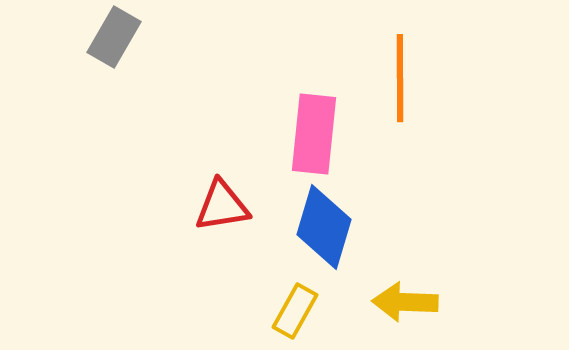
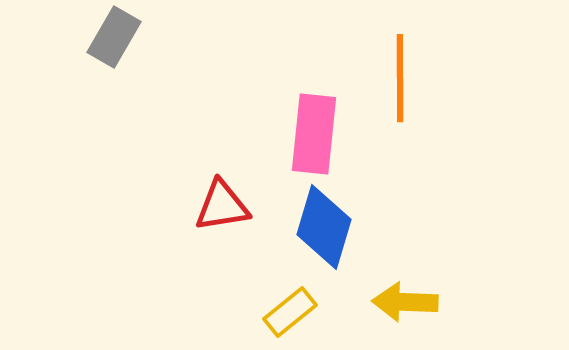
yellow rectangle: moved 5 px left, 1 px down; rotated 22 degrees clockwise
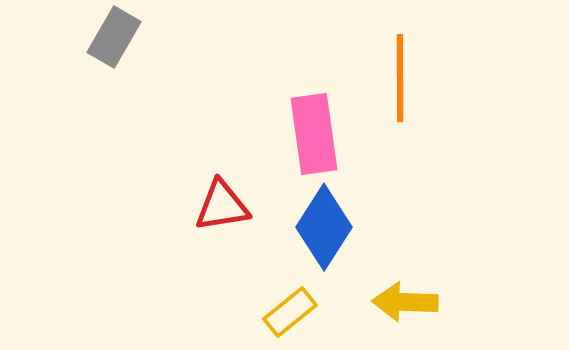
pink rectangle: rotated 14 degrees counterclockwise
blue diamond: rotated 16 degrees clockwise
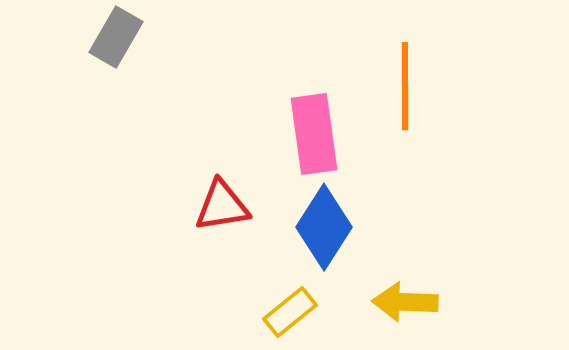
gray rectangle: moved 2 px right
orange line: moved 5 px right, 8 px down
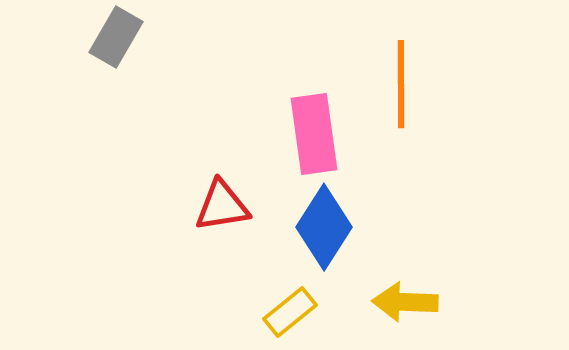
orange line: moved 4 px left, 2 px up
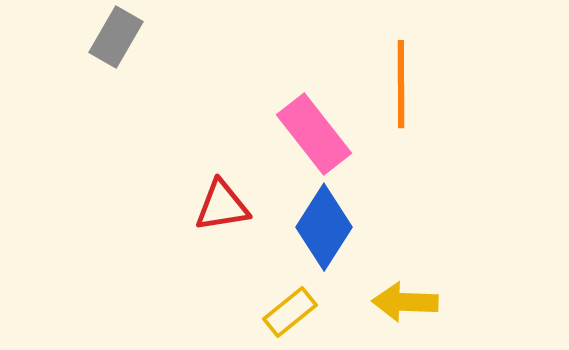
pink rectangle: rotated 30 degrees counterclockwise
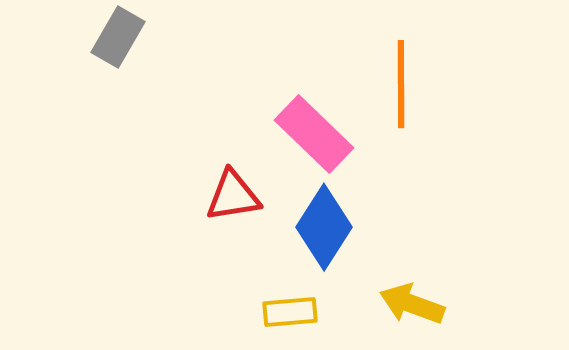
gray rectangle: moved 2 px right
pink rectangle: rotated 8 degrees counterclockwise
red triangle: moved 11 px right, 10 px up
yellow arrow: moved 7 px right, 2 px down; rotated 18 degrees clockwise
yellow rectangle: rotated 34 degrees clockwise
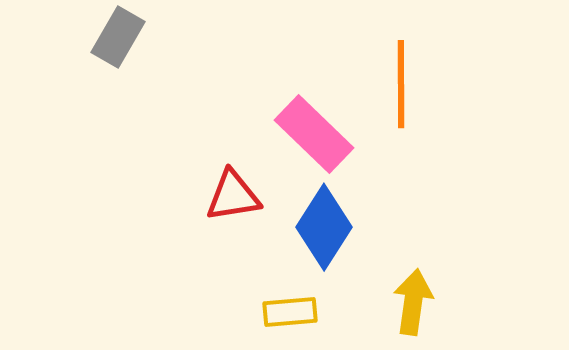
yellow arrow: moved 1 px right, 2 px up; rotated 78 degrees clockwise
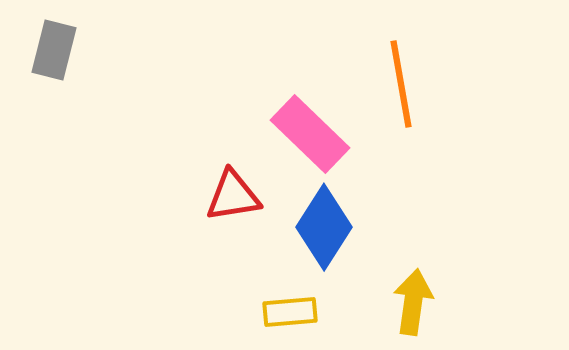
gray rectangle: moved 64 px left, 13 px down; rotated 16 degrees counterclockwise
orange line: rotated 10 degrees counterclockwise
pink rectangle: moved 4 px left
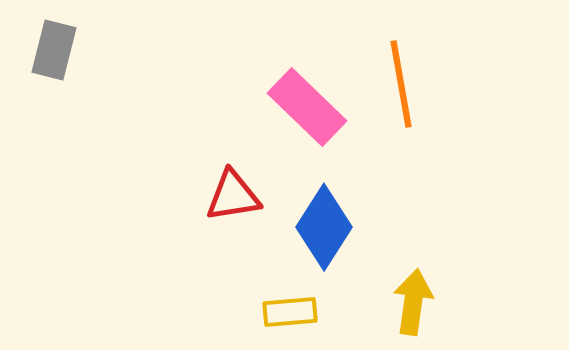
pink rectangle: moved 3 px left, 27 px up
